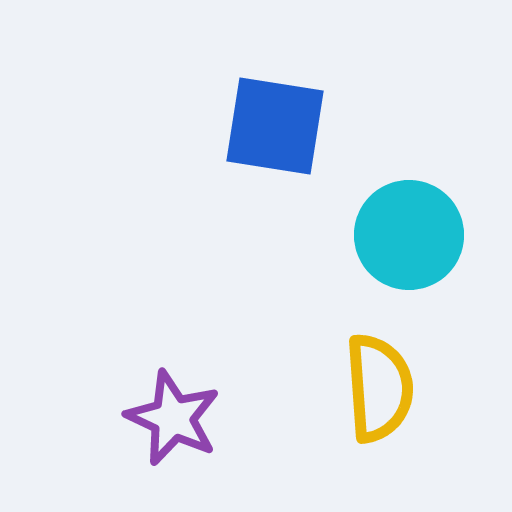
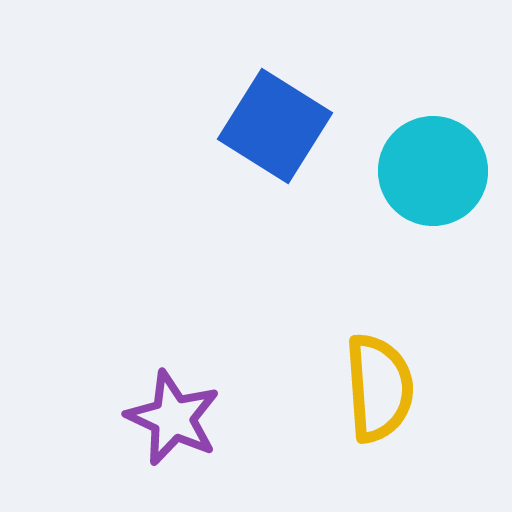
blue square: rotated 23 degrees clockwise
cyan circle: moved 24 px right, 64 px up
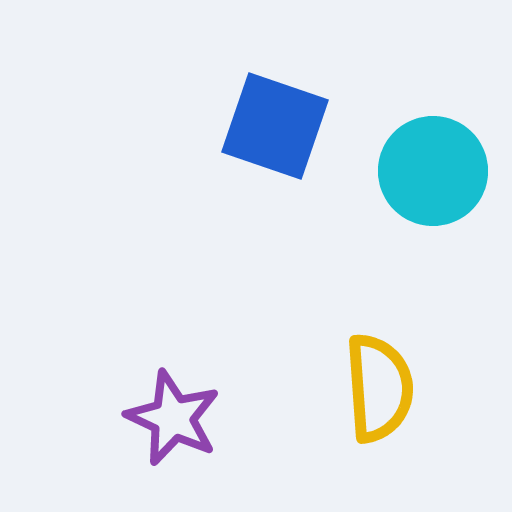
blue square: rotated 13 degrees counterclockwise
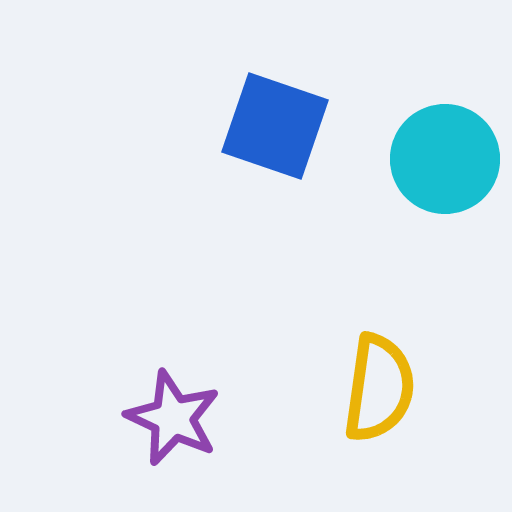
cyan circle: moved 12 px right, 12 px up
yellow semicircle: rotated 12 degrees clockwise
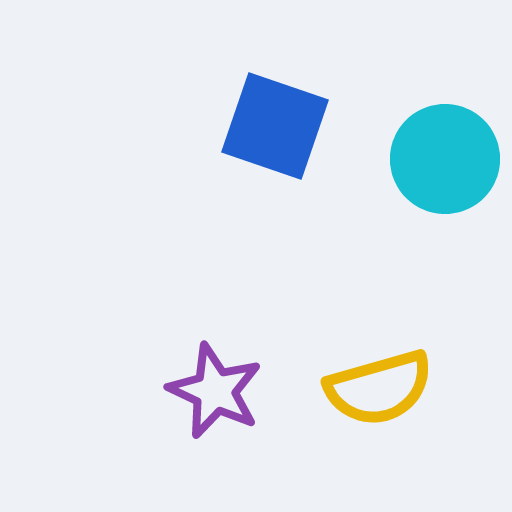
yellow semicircle: rotated 66 degrees clockwise
purple star: moved 42 px right, 27 px up
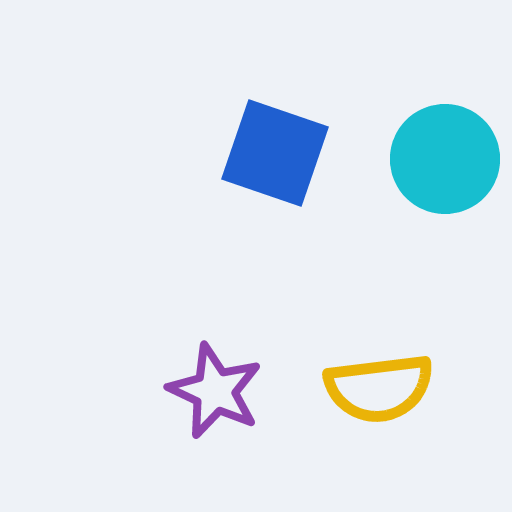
blue square: moved 27 px down
yellow semicircle: rotated 9 degrees clockwise
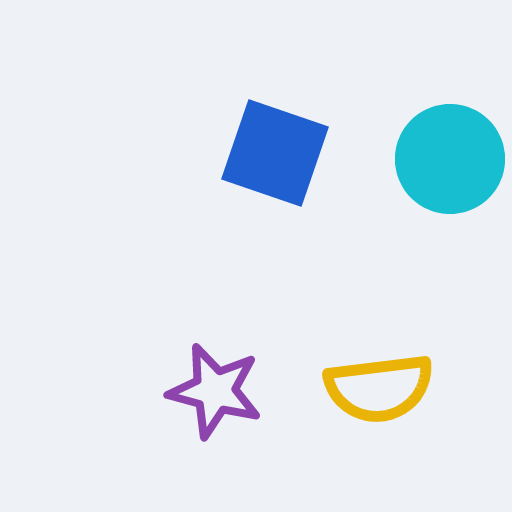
cyan circle: moved 5 px right
purple star: rotated 10 degrees counterclockwise
